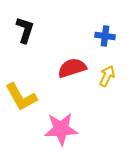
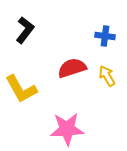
black L-shape: rotated 20 degrees clockwise
yellow arrow: rotated 55 degrees counterclockwise
yellow L-shape: moved 8 px up
pink star: moved 6 px right
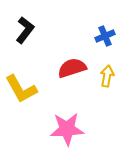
blue cross: rotated 30 degrees counterclockwise
yellow arrow: rotated 40 degrees clockwise
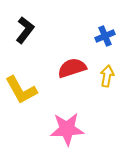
yellow L-shape: moved 1 px down
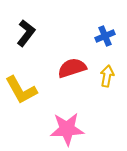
black L-shape: moved 1 px right, 3 px down
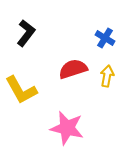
blue cross: moved 2 px down; rotated 36 degrees counterclockwise
red semicircle: moved 1 px right, 1 px down
pink star: moved 1 px up; rotated 16 degrees clockwise
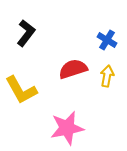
blue cross: moved 2 px right, 2 px down
pink star: rotated 24 degrees counterclockwise
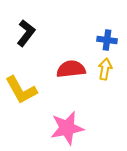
blue cross: rotated 24 degrees counterclockwise
red semicircle: moved 2 px left; rotated 12 degrees clockwise
yellow arrow: moved 2 px left, 7 px up
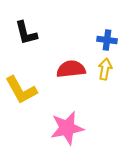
black L-shape: rotated 128 degrees clockwise
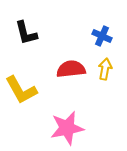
blue cross: moved 5 px left, 4 px up; rotated 18 degrees clockwise
